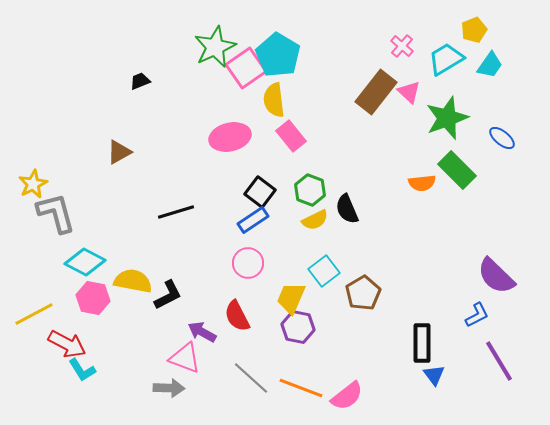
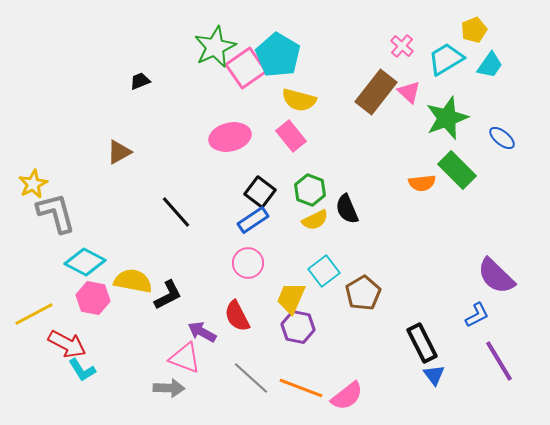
yellow semicircle at (274, 100): moved 25 px right; rotated 68 degrees counterclockwise
black line at (176, 212): rotated 66 degrees clockwise
black rectangle at (422, 343): rotated 27 degrees counterclockwise
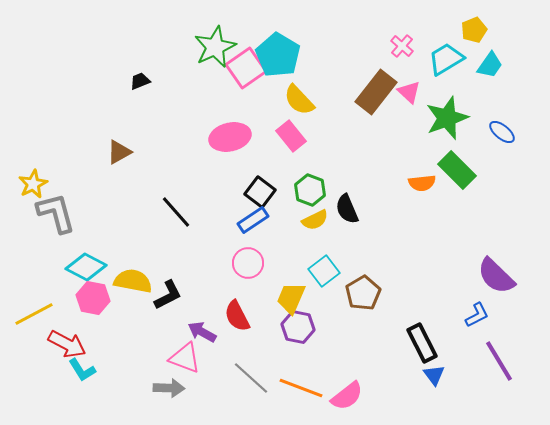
yellow semicircle at (299, 100): rotated 32 degrees clockwise
blue ellipse at (502, 138): moved 6 px up
cyan diamond at (85, 262): moved 1 px right, 5 px down
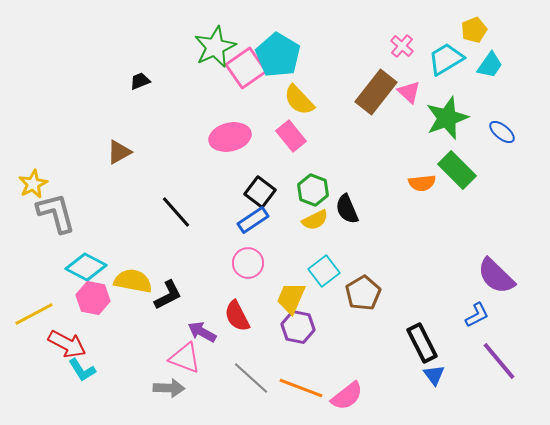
green hexagon at (310, 190): moved 3 px right
purple line at (499, 361): rotated 9 degrees counterclockwise
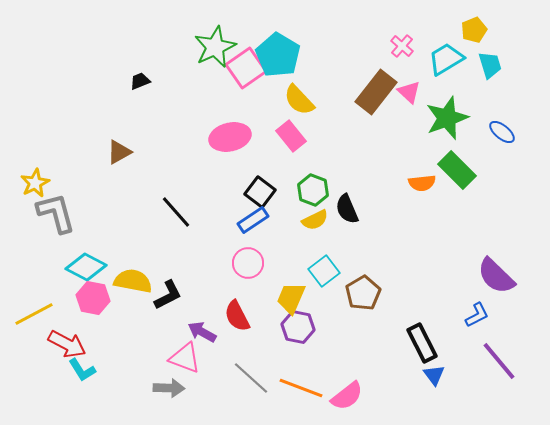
cyan trapezoid at (490, 65): rotated 52 degrees counterclockwise
yellow star at (33, 184): moved 2 px right, 1 px up
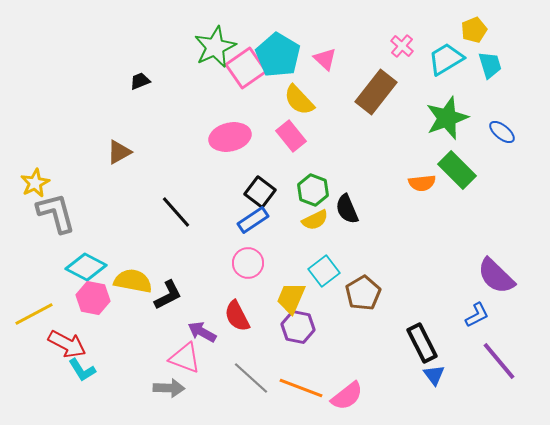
pink triangle at (409, 92): moved 84 px left, 33 px up
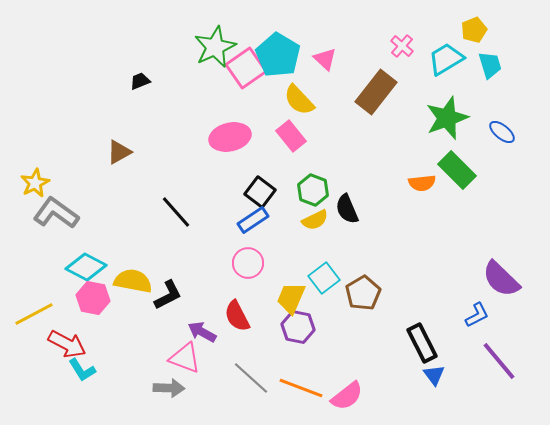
gray L-shape at (56, 213): rotated 39 degrees counterclockwise
cyan square at (324, 271): moved 7 px down
purple semicircle at (496, 276): moved 5 px right, 3 px down
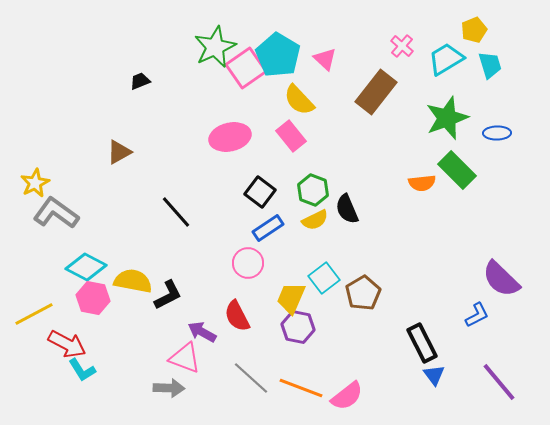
blue ellipse at (502, 132): moved 5 px left, 1 px down; rotated 40 degrees counterclockwise
blue rectangle at (253, 220): moved 15 px right, 8 px down
purple line at (499, 361): moved 21 px down
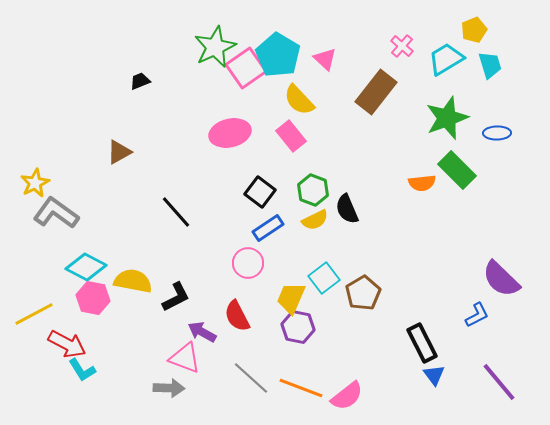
pink ellipse at (230, 137): moved 4 px up
black L-shape at (168, 295): moved 8 px right, 2 px down
